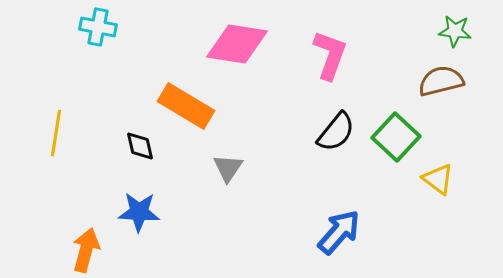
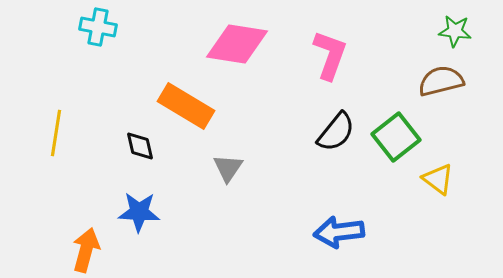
green square: rotated 9 degrees clockwise
blue arrow: rotated 138 degrees counterclockwise
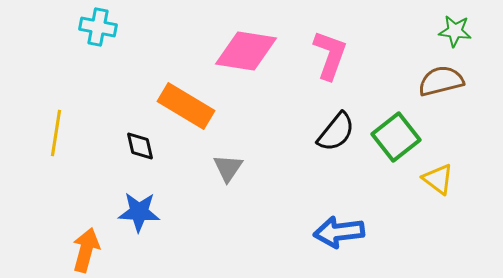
pink diamond: moved 9 px right, 7 px down
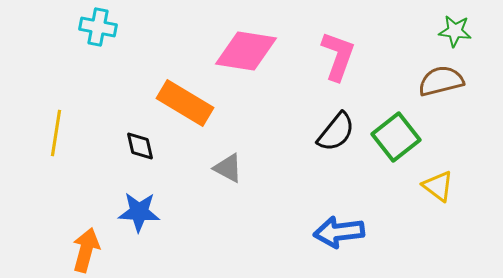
pink L-shape: moved 8 px right, 1 px down
orange rectangle: moved 1 px left, 3 px up
gray triangle: rotated 36 degrees counterclockwise
yellow triangle: moved 7 px down
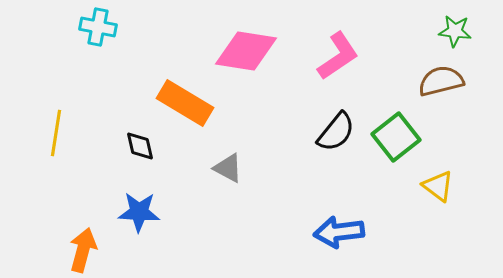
pink L-shape: rotated 36 degrees clockwise
orange arrow: moved 3 px left
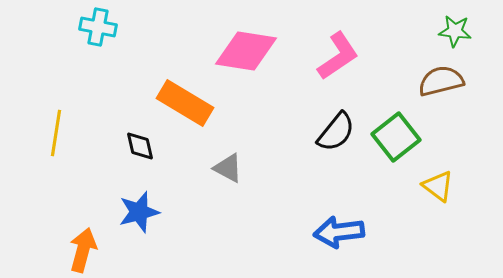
blue star: rotated 18 degrees counterclockwise
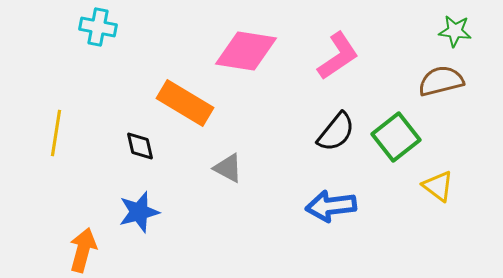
blue arrow: moved 8 px left, 26 px up
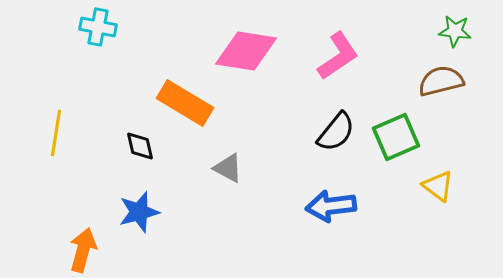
green square: rotated 15 degrees clockwise
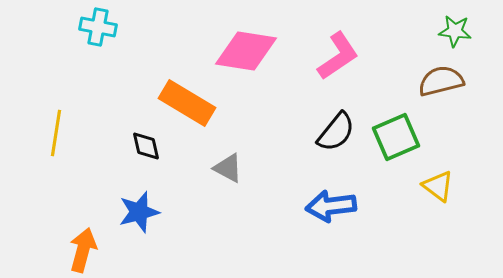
orange rectangle: moved 2 px right
black diamond: moved 6 px right
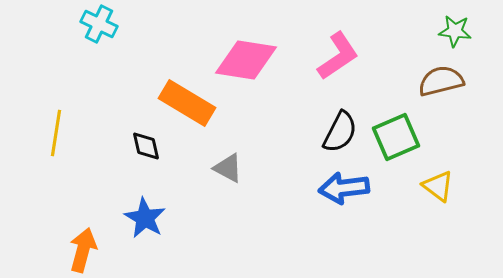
cyan cross: moved 1 px right, 3 px up; rotated 15 degrees clockwise
pink diamond: moved 9 px down
black semicircle: moved 4 px right; rotated 12 degrees counterclockwise
blue arrow: moved 13 px right, 18 px up
blue star: moved 6 px right, 6 px down; rotated 27 degrees counterclockwise
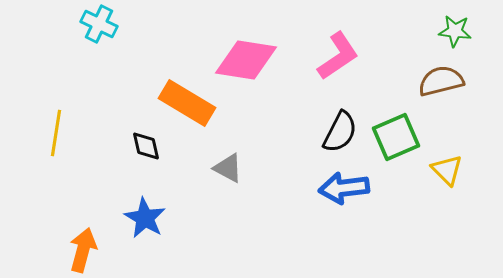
yellow triangle: moved 9 px right, 16 px up; rotated 8 degrees clockwise
